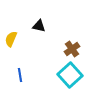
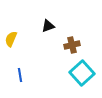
black triangle: moved 9 px right; rotated 32 degrees counterclockwise
brown cross: moved 4 px up; rotated 21 degrees clockwise
cyan square: moved 12 px right, 2 px up
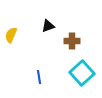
yellow semicircle: moved 4 px up
brown cross: moved 4 px up; rotated 14 degrees clockwise
blue line: moved 19 px right, 2 px down
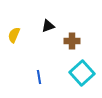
yellow semicircle: moved 3 px right
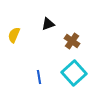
black triangle: moved 2 px up
brown cross: rotated 35 degrees clockwise
cyan square: moved 8 px left
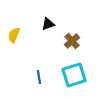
brown cross: rotated 14 degrees clockwise
cyan square: moved 2 px down; rotated 25 degrees clockwise
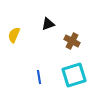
brown cross: rotated 21 degrees counterclockwise
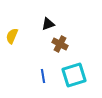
yellow semicircle: moved 2 px left, 1 px down
brown cross: moved 12 px left, 3 px down
blue line: moved 4 px right, 1 px up
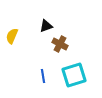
black triangle: moved 2 px left, 2 px down
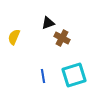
black triangle: moved 2 px right, 3 px up
yellow semicircle: moved 2 px right, 1 px down
brown cross: moved 2 px right, 6 px up
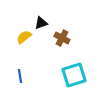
black triangle: moved 7 px left
yellow semicircle: moved 10 px right; rotated 28 degrees clockwise
blue line: moved 23 px left
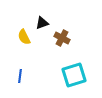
black triangle: moved 1 px right
yellow semicircle: rotated 77 degrees counterclockwise
blue line: rotated 16 degrees clockwise
